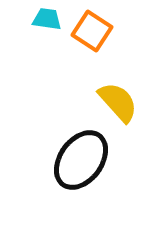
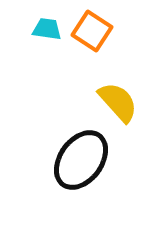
cyan trapezoid: moved 10 px down
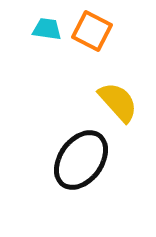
orange square: rotated 6 degrees counterclockwise
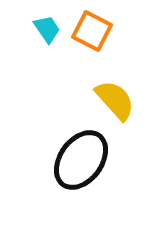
cyan trapezoid: rotated 48 degrees clockwise
yellow semicircle: moved 3 px left, 2 px up
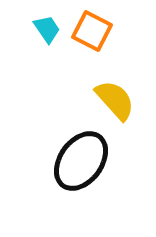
black ellipse: moved 1 px down
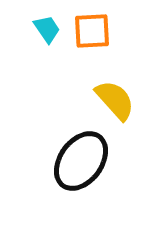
orange square: rotated 30 degrees counterclockwise
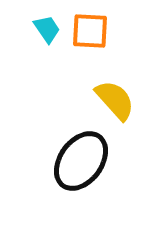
orange square: moved 2 px left; rotated 6 degrees clockwise
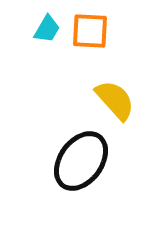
cyan trapezoid: rotated 64 degrees clockwise
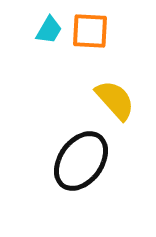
cyan trapezoid: moved 2 px right, 1 px down
